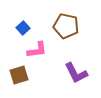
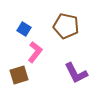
blue square: moved 1 px right, 1 px down; rotated 16 degrees counterclockwise
pink L-shape: moved 2 px left, 2 px down; rotated 45 degrees counterclockwise
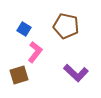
purple L-shape: rotated 20 degrees counterclockwise
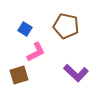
blue square: moved 1 px right
pink L-shape: moved 1 px right; rotated 25 degrees clockwise
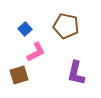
blue square: rotated 16 degrees clockwise
purple L-shape: rotated 60 degrees clockwise
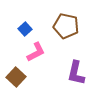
brown square: moved 3 px left, 2 px down; rotated 30 degrees counterclockwise
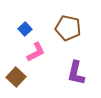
brown pentagon: moved 2 px right, 2 px down
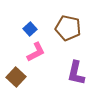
blue square: moved 5 px right
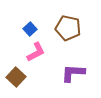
purple L-shape: moved 3 px left; rotated 80 degrees clockwise
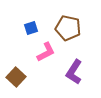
blue square: moved 1 px right, 1 px up; rotated 24 degrees clockwise
pink L-shape: moved 10 px right
purple L-shape: moved 1 px right, 1 px up; rotated 60 degrees counterclockwise
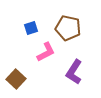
brown square: moved 2 px down
